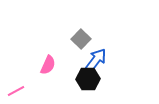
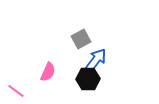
gray square: rotated 18 degrees clockwise
pink semicircle: moved 7 px down
pink line: rotated 66 degrees clockwise
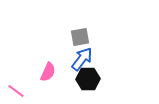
gray square: moved 1 px left, 2 px up; rotated 18 degrees clockwise
blue arrow: moved 14 px left, 1 px up
